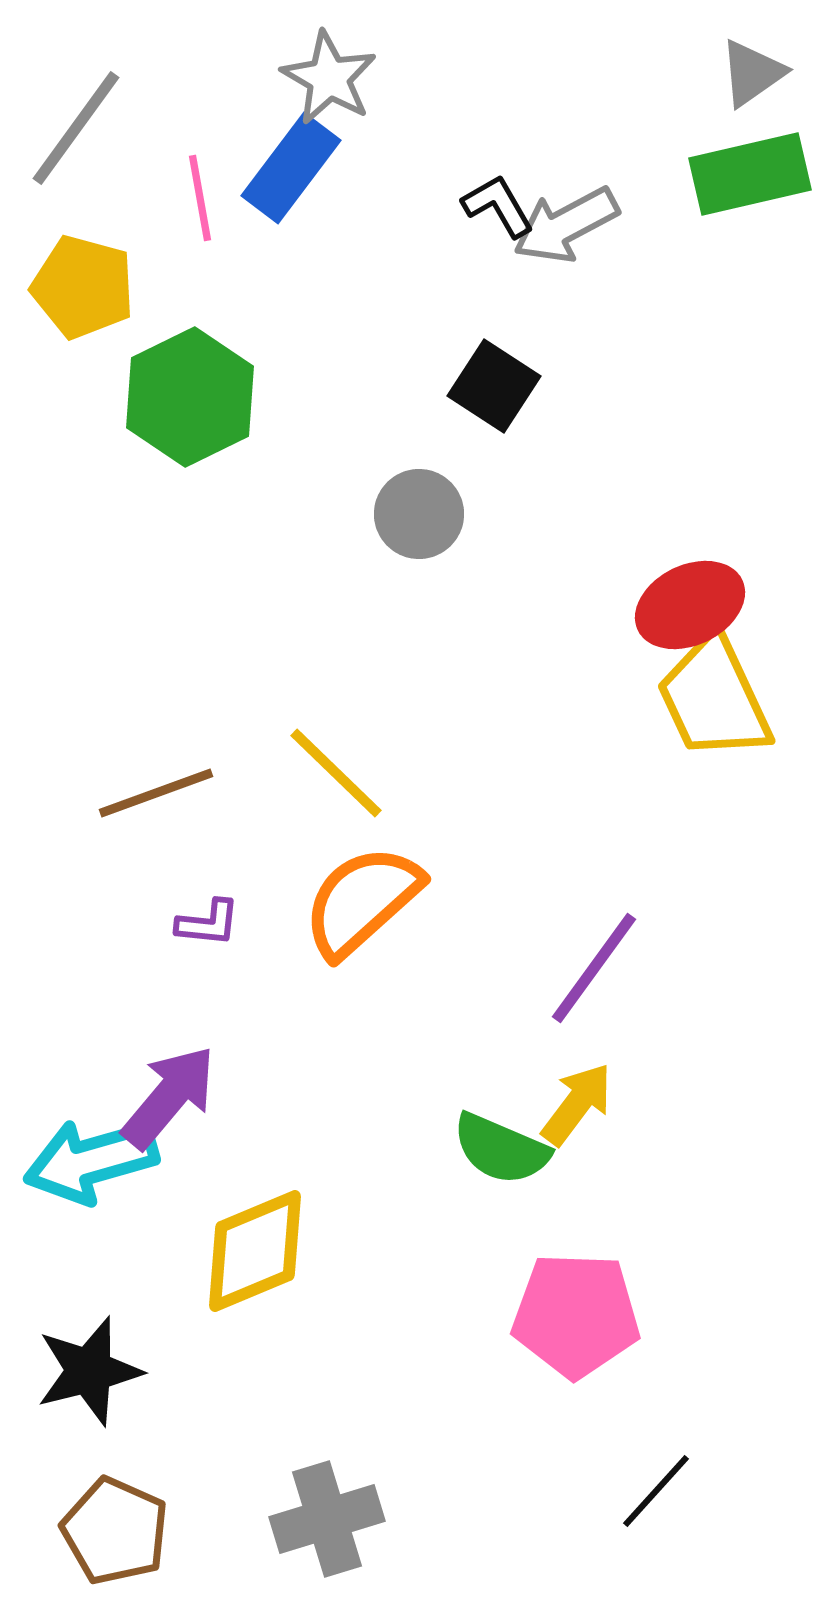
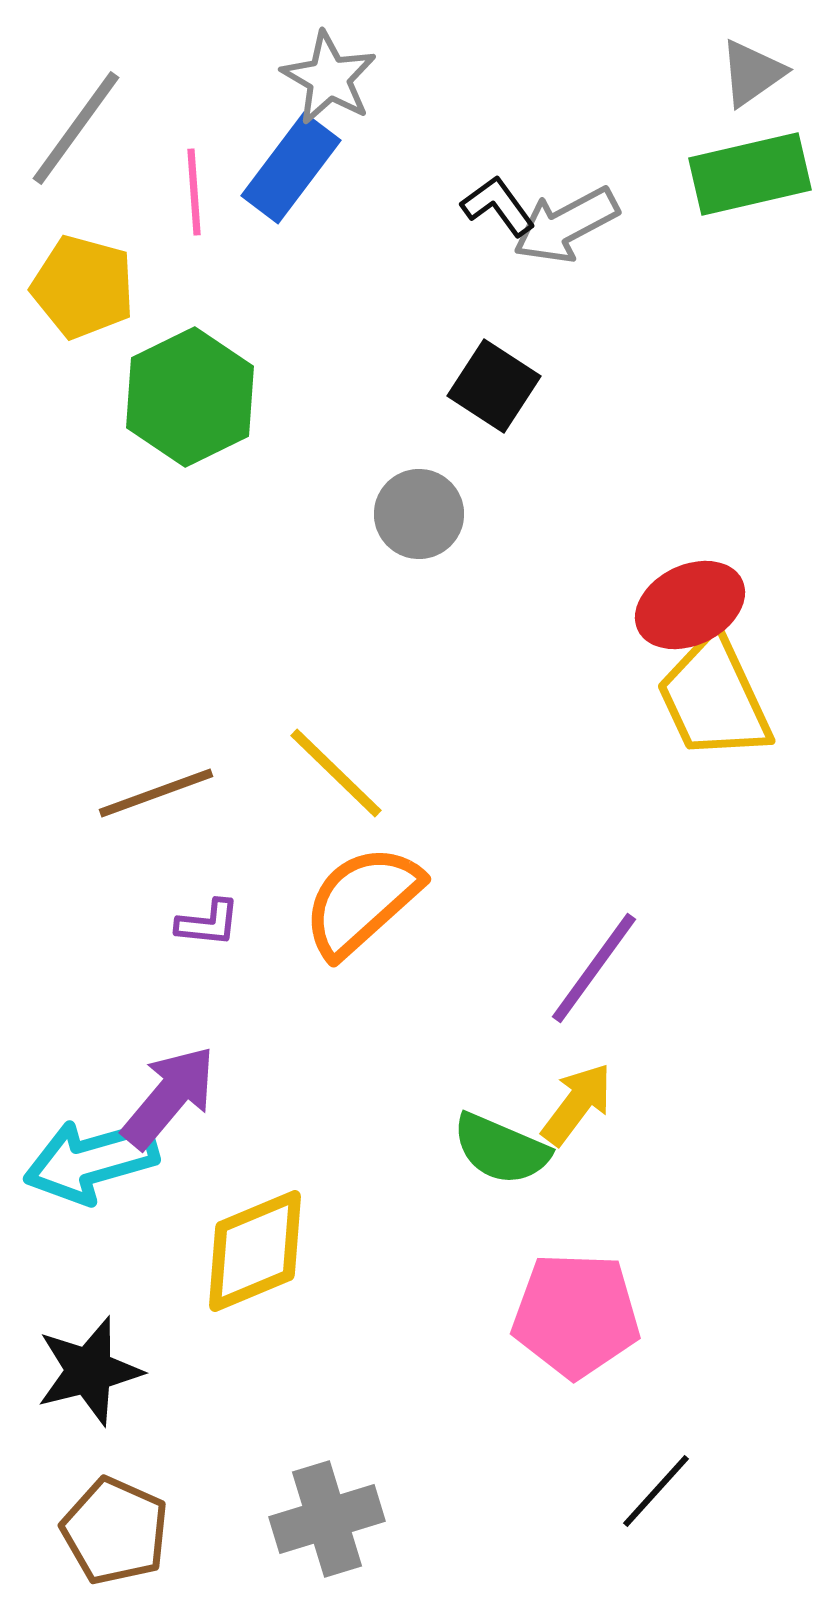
pink line: moved 6 px left, 6 px up; rotated 6 degrees clockwise
black L-shape: rotated 6 degrees counterclockwise
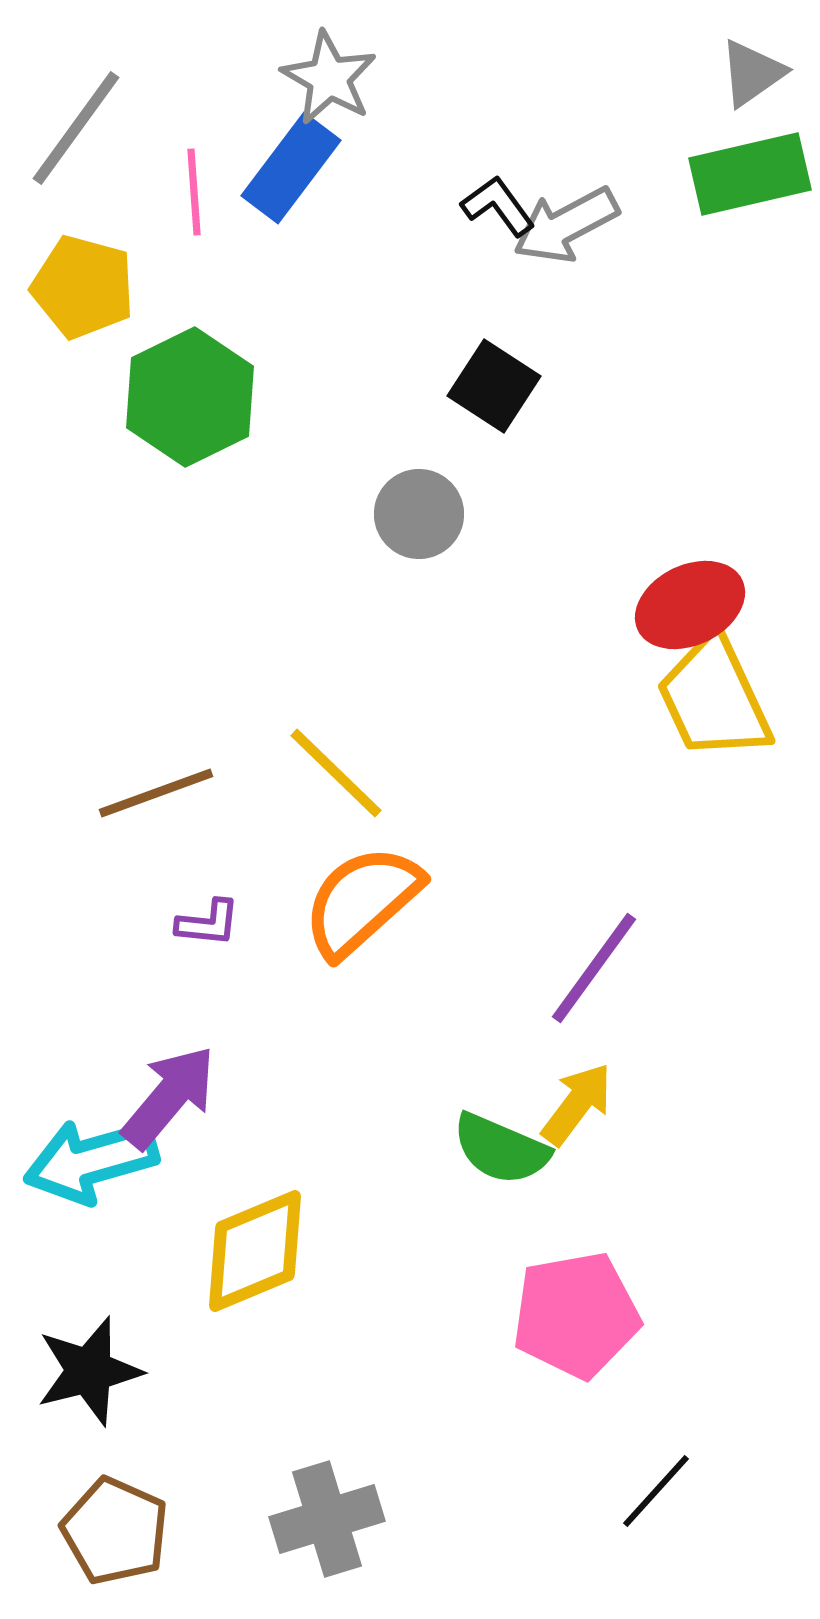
pink pentagon: rotated 12 degrees counterclockwise
